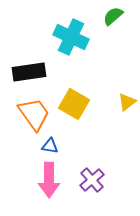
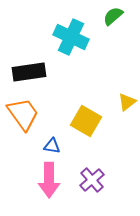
yellow square: moved 12 px right, 17 px down
orange trapezoid: moved 11 px left
blue triangle: moved 2 px right
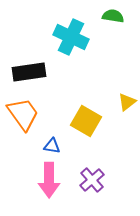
green semicircle: rotated 50 degrees clockwise
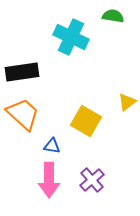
black rectangle: moved 7 px left
orange trapezoid: rotated 12 degrees counterclockwise
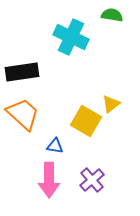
green semicircle: moved 1 px left, 1 px up
yellow triangle: moved 16 px left, 2 px down
blue triangle: moved 3 px right
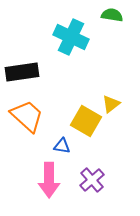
orange trapezoid: moved 4 px right, 2 px down
blue triangle: moved 7 px right
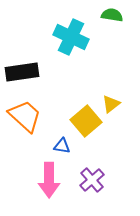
orange trapezoid: moved 2 px left
yellow square: rotated 20 degrees clockwise
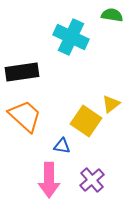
yellow square: rotated 16 degrees counterclockwise
